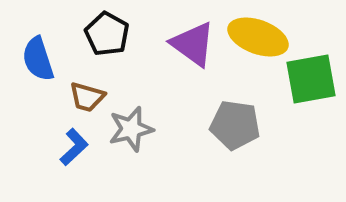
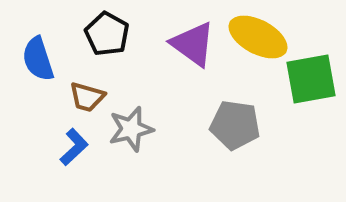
yellow ellipse: rotated 8 degrees clockwise
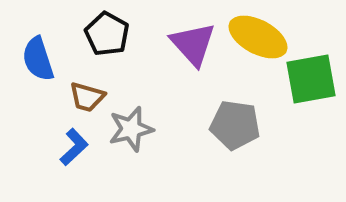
purple triangle: rotated 12 degrees clockwise
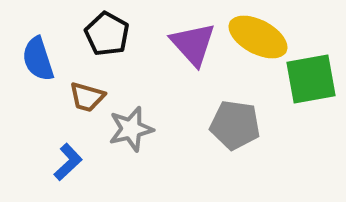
blue L-shape: moved 6 px left, 15 px down
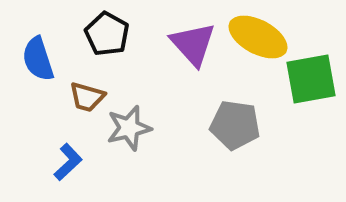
gray star: moved 2 px left, 1 px up
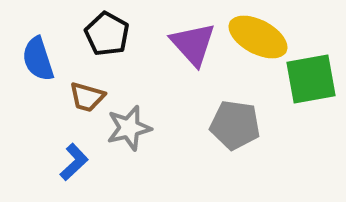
blue L-shape: moved 6 px right
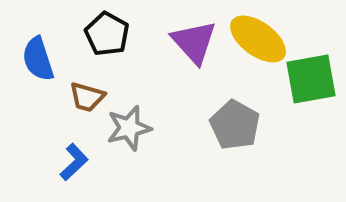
yellow ellipse: moved 2 px down; rotated 8 degrees clockwise
purple triangle: moved 1 px right, 2 px up
gray pentagon: rotated 21 degrees clockwise
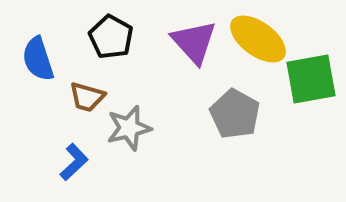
black pentagon: moved 4 px right, 3 px down
gray pentagon: moved 11 px up
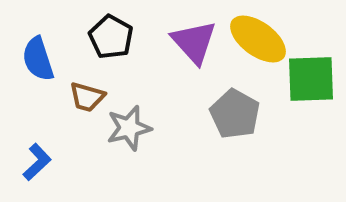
green square: rotated 8 degrees clockwise
blue L-shape: moved 37 px left
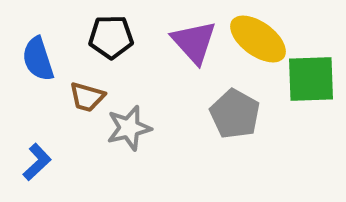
black pentagon: rotated 30 degrees counterclockwise
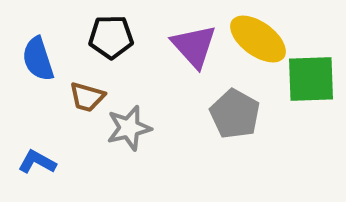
purple triangle: moved 4 px down
blue L-shape: rotated 108 degrees counterclockwise
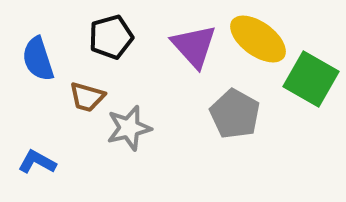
black pentagon: rotated 15 degrees counterclockwise
green square: rotated 32 degrees clockwise
